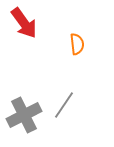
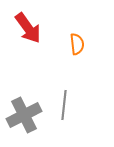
red arrow: moved 4 px right, 5 px down
gray line: rotated 28 degrees counterclockwise
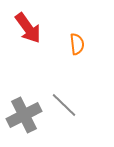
gray line: rotated 52 degrees counterclockwise
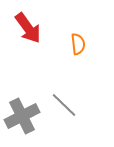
orange semicircle: moved 1 px right
gray cross: moved 2 px left, 1 px down
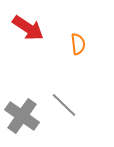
red arrow: rotated 20 degrees counterclockwise
gray cross: rotated 28 degrees counterclockwise
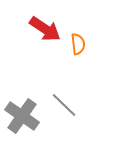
red arrow: moved 17 px right, 1 px down
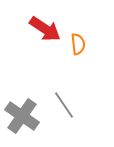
gray line: rotated 12 degrees clockwise
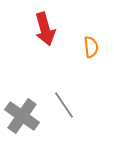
red arrow: rotated 40 degrees clockwise
orange semicircle: moved 13 px right, 3 px down
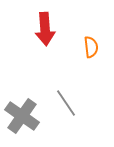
red arrow: rotated 12 degrees clockwise
gray line: moved 2 px right, 2 px up
